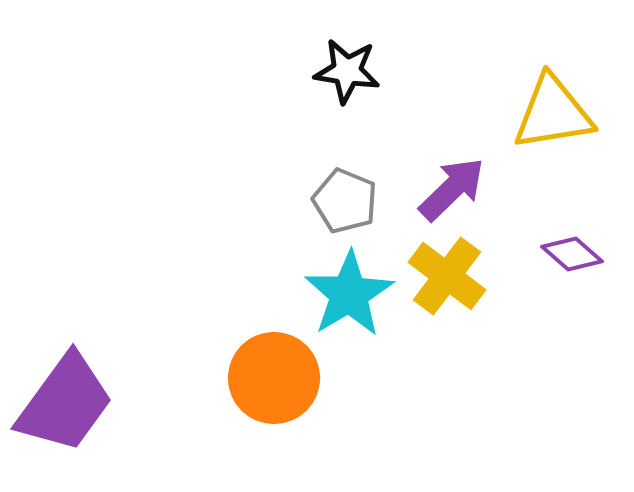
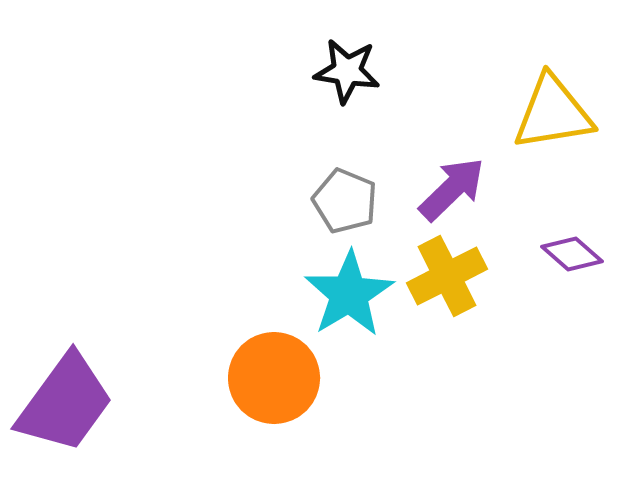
yellow cross: rotated 26 degrees clockwise
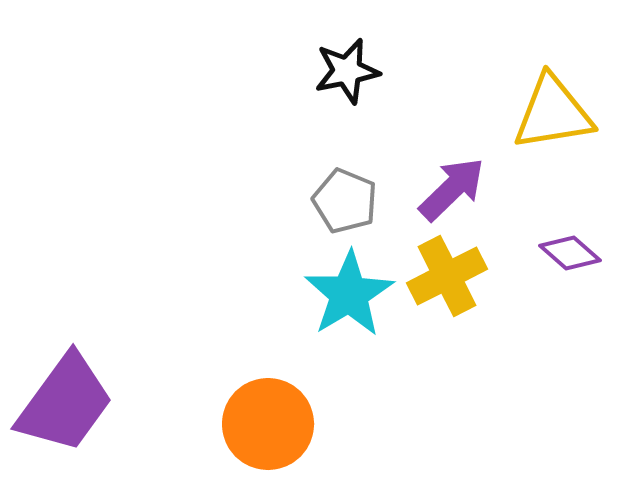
black star: rotated 20 degrees counterclockwise
purple diamond: moved 2 px left, 1 px up
orange circle: moved 6 px left, 46 px down
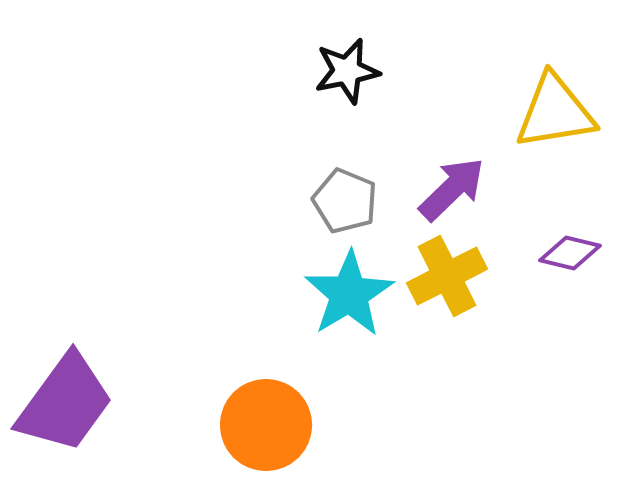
yellow triangle: moved 2 px right, 1 px up
purple diamond: rotated 28 degrees counterclockwise
orange circle: moved 2 px left, 1 px down
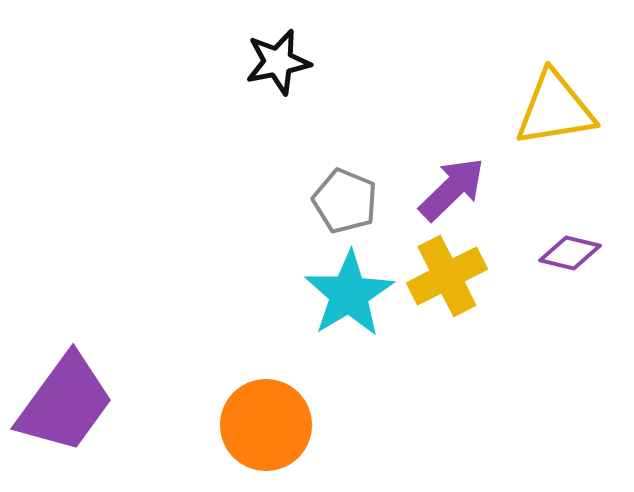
black star: moved 69 px left, 9 px up
yellow triangle: moved 3 px up
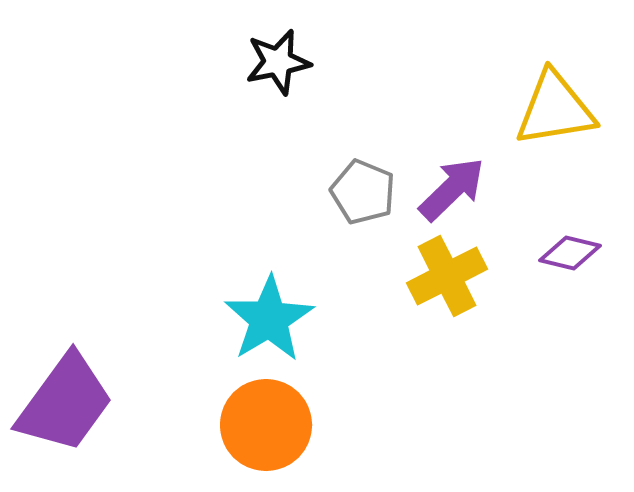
gray pentagon: moved 18 px right, 9 px up
cyan star: moved 80 px left, 25 px down
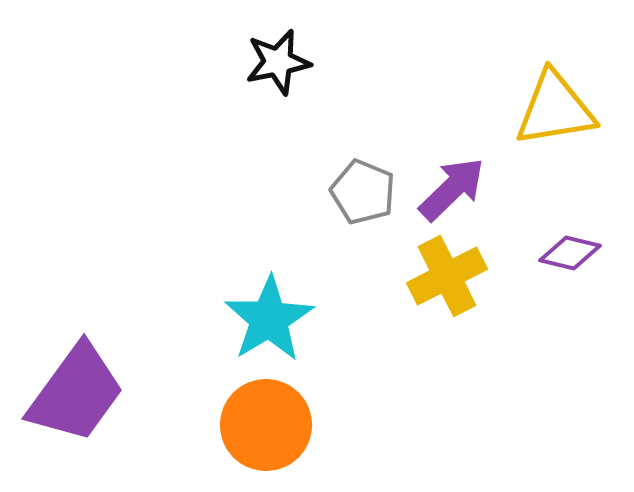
purple trapezoid: moved 11 px right, 10 px up
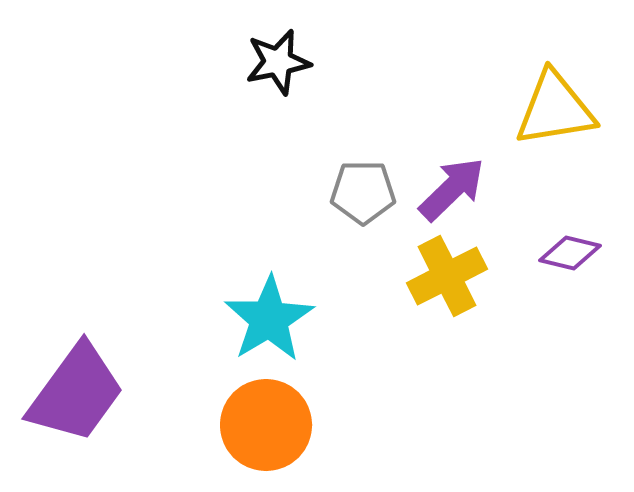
gray pentagon: rotated 22 degrees counterclockwise
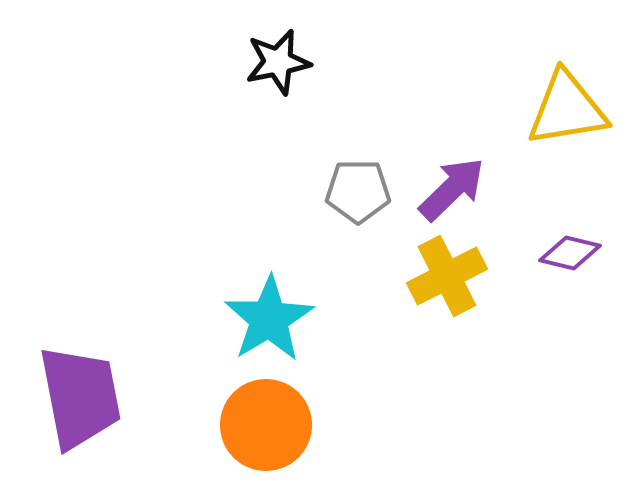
yellow triangle: moved 12 px right
gray pentagon: moved 5 px left, 1 px up
purple trapezoid: moved 4 px right, 4 px down; rotated 47 degrees counterclockwise
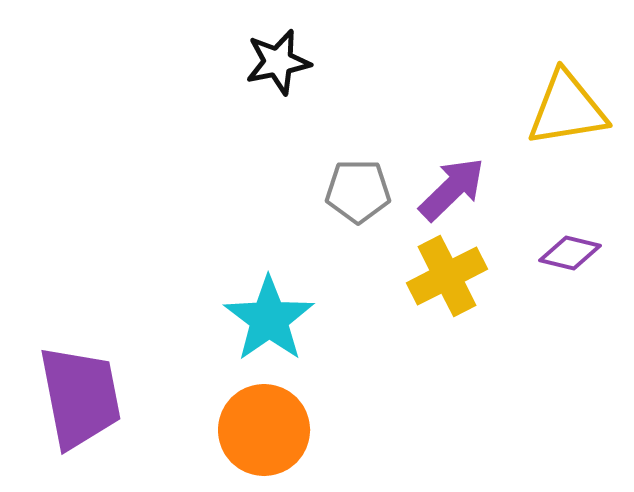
cyan star: rotated 4 degrees counterclockwise
orange circle: moved 2 px left, 5 px down
